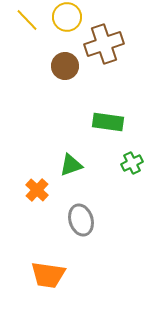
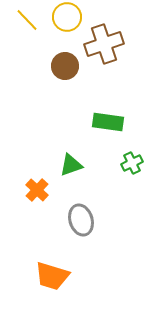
orange trapezoid: moved 4 px right, 1 px down; rotated 9 degrees clockwise
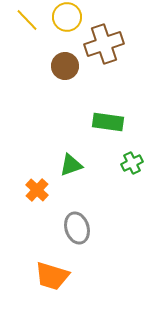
gray ellipse: moved 4 px left, 8 px down
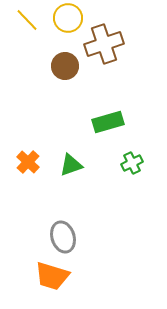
yellow circle: moved 1 px right, 1 px down
green rectangle: rotated 24 degrees counterclockwise
orange cross: moved 9 px left, 28 px up
gray ellipse: moved 14 px left, 9 px down
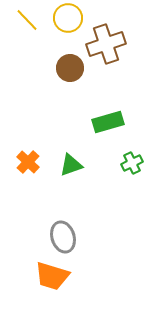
brown cross: moved 2 px right
brown circle: moved 5 px right, 2 px down
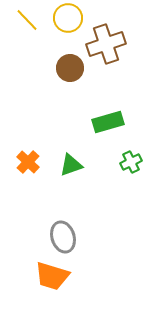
green cross: moved 1 px left, 1 px up
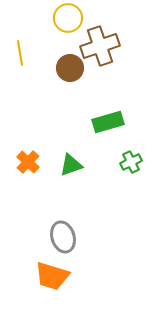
yellow line: moved 7 px left, 33 px down; rotated 35 degrees clockwise
brown cross: moved 6 px left, 2 px down
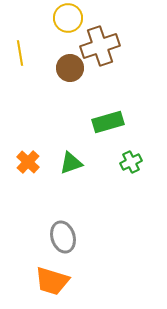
green triangle: moved 2 px up
orange trapezoid: moved 5 px down
